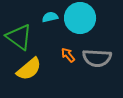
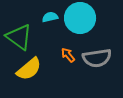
gray semicircle: rotated 12 degrees counterclockwise
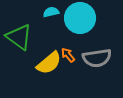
cyan semicircle: moved 1 px right, 5 px up
yellow semicircle: moved 20 px right, 6 px up
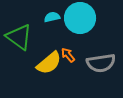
cyan semicircle: moved 1 px right, 5 px down
gray semicircle: moved 4 px right, 5 px down
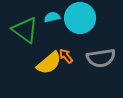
green triangle: moved 6 px right, 7 px up
orange arrow: moved 2 px left, 1 px down
gray semicircle: moved 5 px up
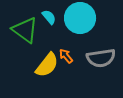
cyan semicircle: moved 3 px left; rotated 63 degrees clockwise
yellow semicircle: moved 2 px left, 2 px down; rotated 12 degrees counterclockwise
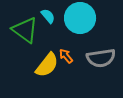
cyan semicircle: moved 1 px left, 1 px up
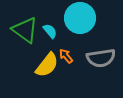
cyan semicircle: moved 2 px right, 15 px down
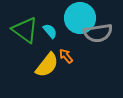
gray semicircle: moved 3 px left, 25 px up
